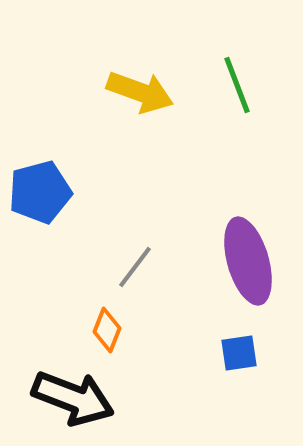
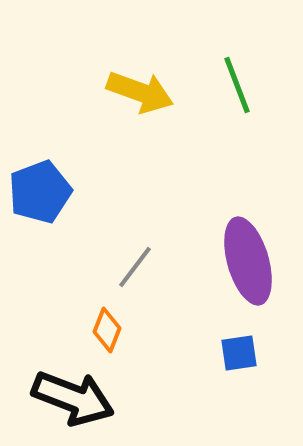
blue pentagon: rotated 6 degrees counterclockwise
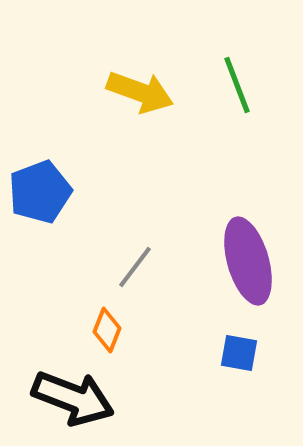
blue square: rotated 18 degrees clockwise
